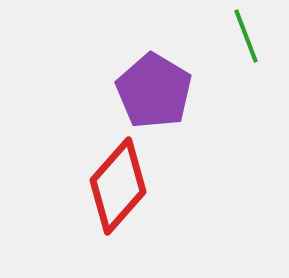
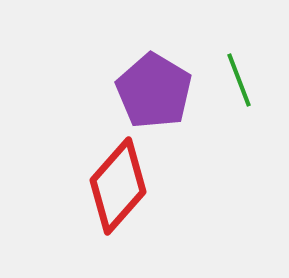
green line: moved 7 px left, 44 px down
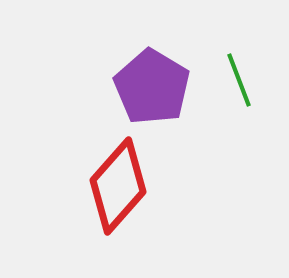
purple pentagon: moved 2 px left, 4 px up
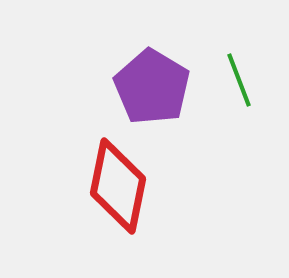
red diamond: rotated 30 degrees counterclockwise
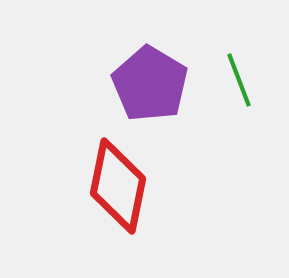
purple pentagon: moved 2 px left, 3 px up
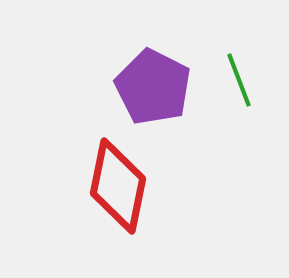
purple pentagon: moved 3 px right, 3 px down; rotated 4 degrees counterclockwise
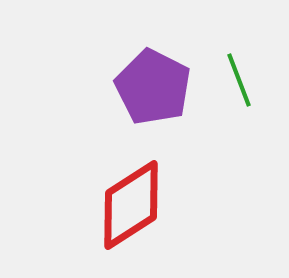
red diamond: moved 13 px right, 19 px down; rotated 46 degrees clockwise
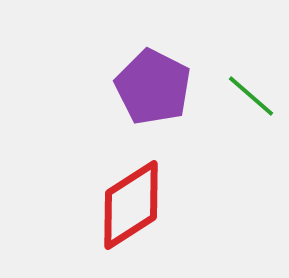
green line: moved 12 px right, 16 px down; rotated 28 degrees counterclockwise
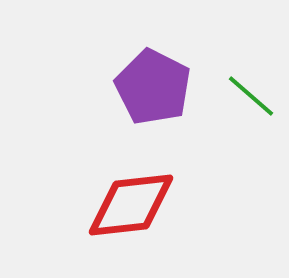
red diamond: rotated 26 degrees clockwise
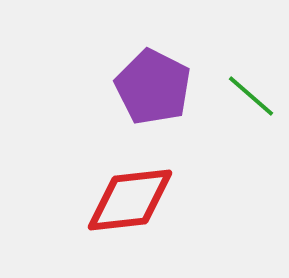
red diamond: moved 1 px left, 5 px up
